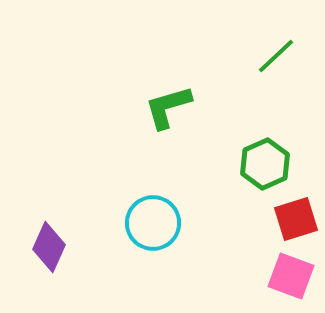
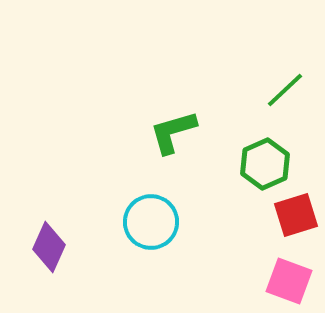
green line: moved 9 px right, 34 px down
green L-shape: moved 5 px right, 25 px down
red square: moved 4 px up
cyan circle: moved 2 px left, 1 px up
pink square: moved 2 px left, 5 px down
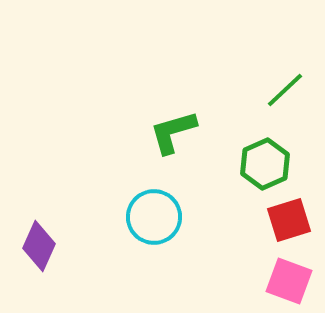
red square: moved 7 px left, 5 px down
cyan circle: moved 3 px right, 5 px up
purple diamond: moved 10 px left, 1 px up
